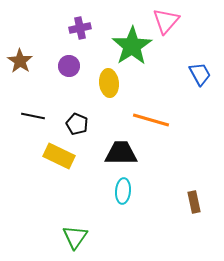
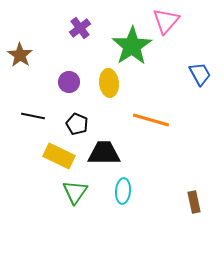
purple cross: rotated 25 degrees counterclockwise
brown star: moved 6 px up
purple circle: moved 16 px down
black trapezoid: moved 17 px left
green triangle: moved 45 px up
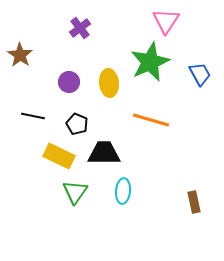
pink triangle: rotated 8 degrees counterclockwise
green star: moved 18 px right, 16 px down; rotated 9 degrees clockwise
